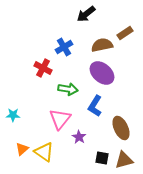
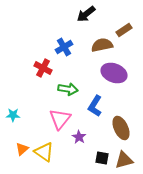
brown rectangle: moved 1 px left, 3 px up
purple ellipse: moved 12 px right; rotated 20 degrees counterclockwise
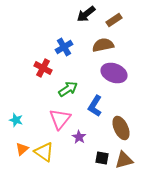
brown rectangle: moved 10 px left, 10 px up
brown semicircle: moved 1 px right
green arrow: rotated 42 degrees counterclockwise
cyan star: moved 3 px right, 5 px down; rotated 16 degrees clockwise
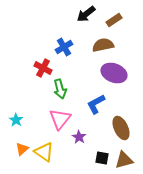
green arrow: moved 8 px left; rotated 108 degrees clockwise
blue L-shape: moved 1 px right, 2 px up; rotated 30 degrees clockwise
cyan star: rotated 16 degrees clockwise
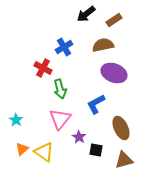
black square: moved 6 px left, 8 px up
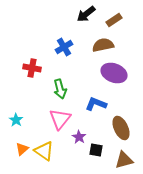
red cross: moved 11 px left; rotated 18 degrees counterclockwise
blue L-shape: rotated 50 degrees clockwise
yellow triangle: moved 1 px up
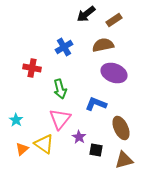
yellow triangle: moved 7 px up
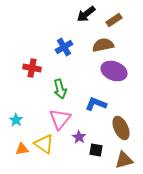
purple ellipse: moved 2 px up
orange triangle: rotated 32 degrees clockwise
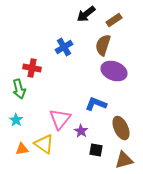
brown semicircle: rotated 60 degrees counterclockwise
green arrow: moved 41 px left
purple star: moved 2 px right, 6 px up
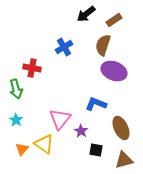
green arrow: moved 3 px left
orange triangle: rotated 40 degrees counterclockwise
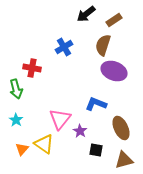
purple star: moved 1 px left
